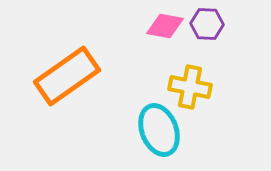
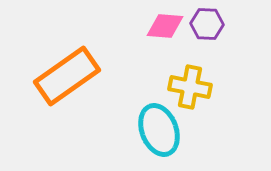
pink diamond: rotated 6 degrees counterclockwise
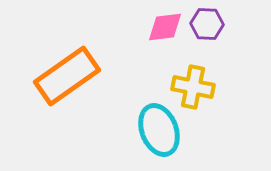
pink diamond: moved 1 px down; rotated 12 degrees counterclockwise
yellow cross: moved 3 px right
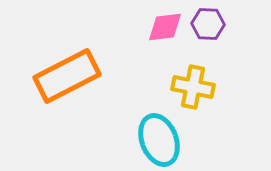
purple hexagon: moved 1 px right
orange rectangle: rotated 8 degrees clockwise
cyan ellipse: moved 10 px down
